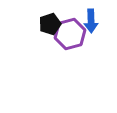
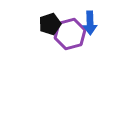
blue arrow: moved 1 px left, 2 px down
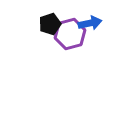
blue arrow: rotated 100 degrees counterclockwise
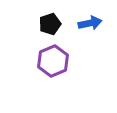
purple hexagon: moved 17 px left, 27 px down; rotated 8 degrees counterclockwise
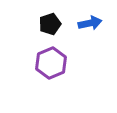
purple hexagon: moved 2 px left, 2 px down
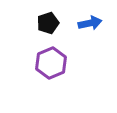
black pentagon: moved 2 px left, 1 px up
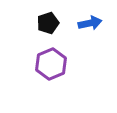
purple hexagon: moved 1 px down
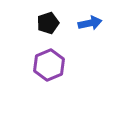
purple hexagon: moved 2 px left, 1 px down
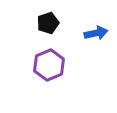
blue arrow: moved 6 px right, 10 px down
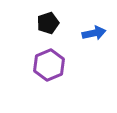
blue arrow: moved 2 px left
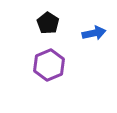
black pentagon: rotated 20 degrees counterclockwise
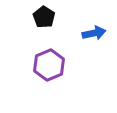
black pentagon: moved 4 px left, 6 px up
